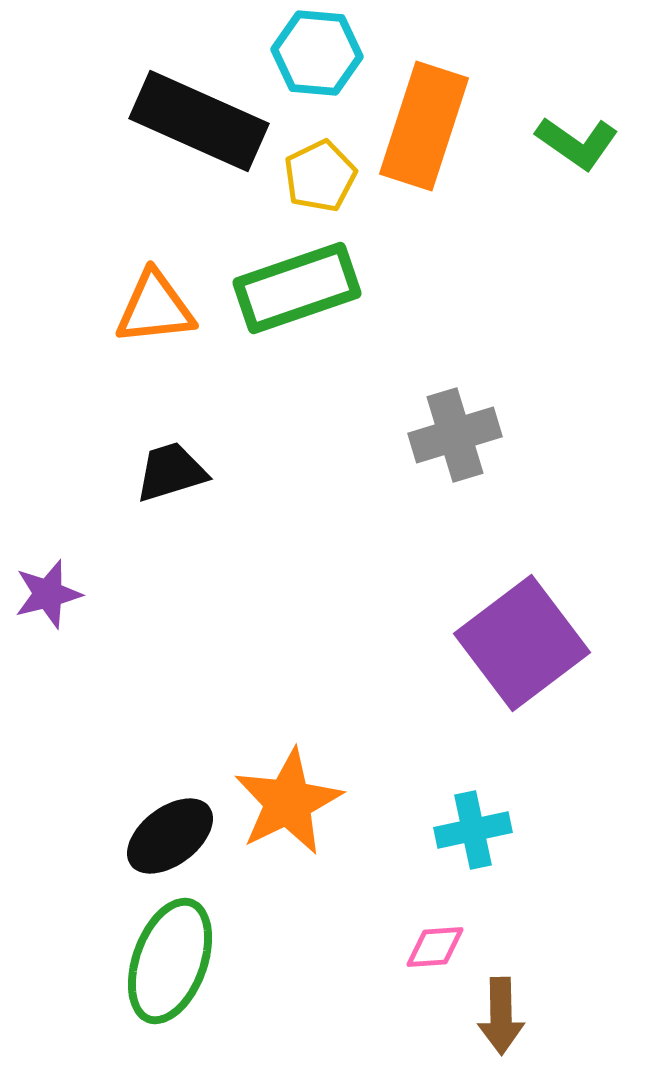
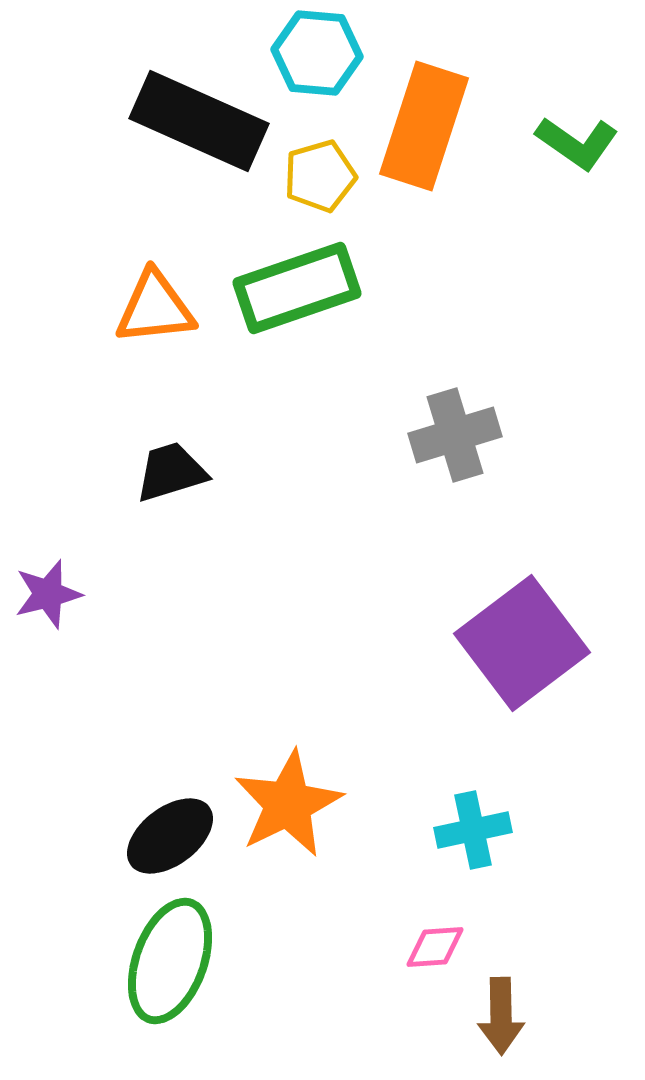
yellow pentagon: rotated 10 degrees clockwise
orange star: moved 2 px down
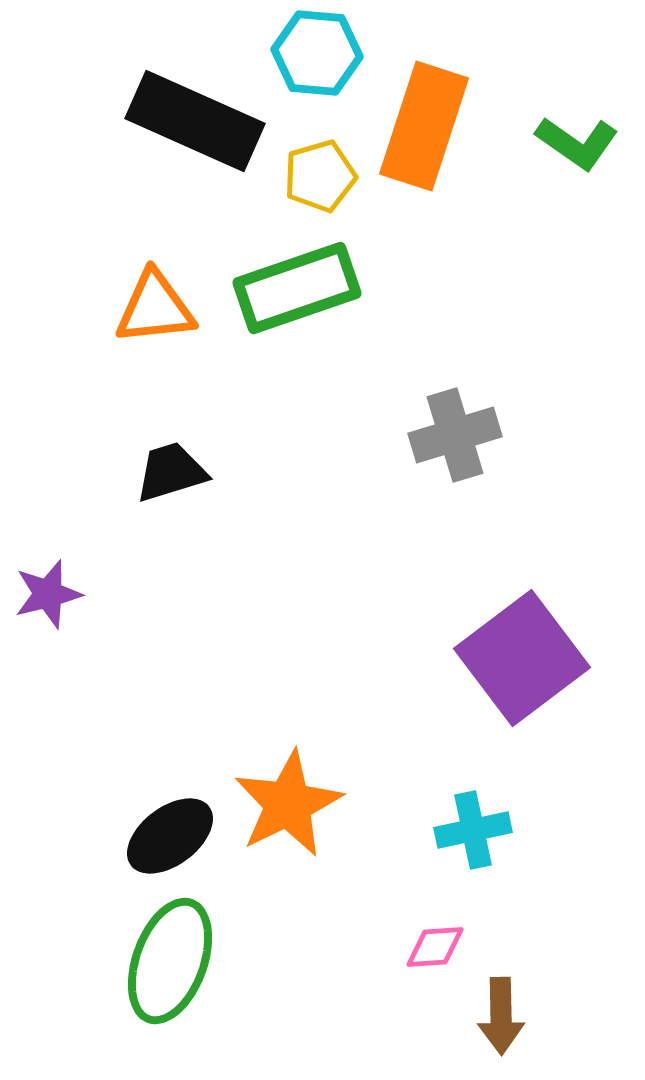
black rectangle: moved 4 px left
purple square: moved 15 px down
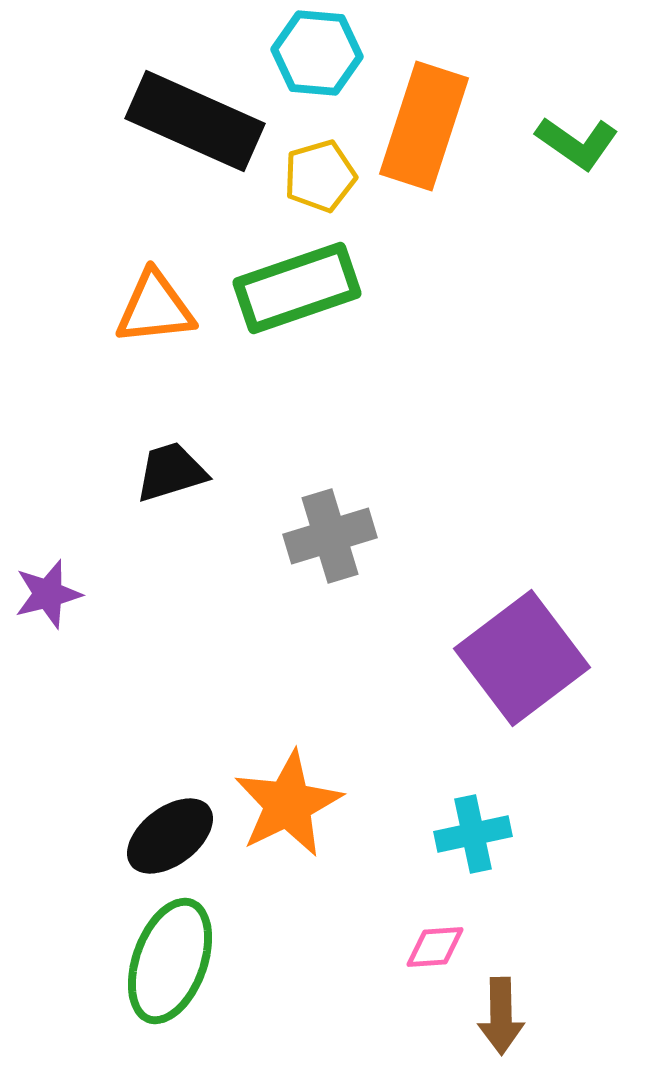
gray cross: moved 125 px left, 101 px down
cyan cross: moved 4 px down
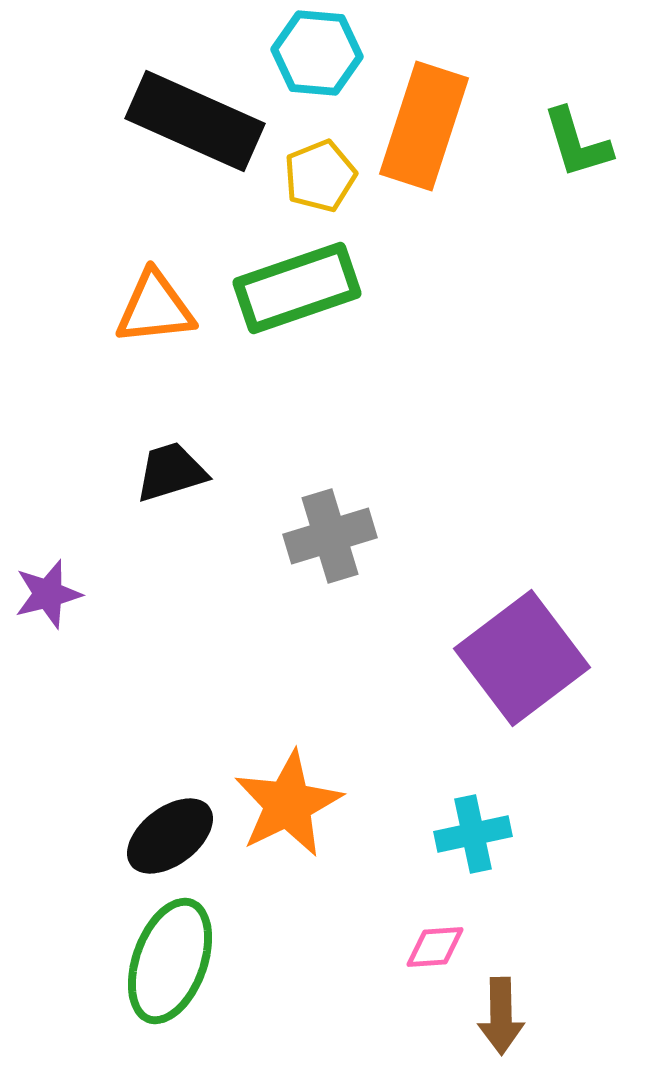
green L-shape: rotated 38 degrees clockwise
yellow pentagon: rotated 6 degrees counterclockwise
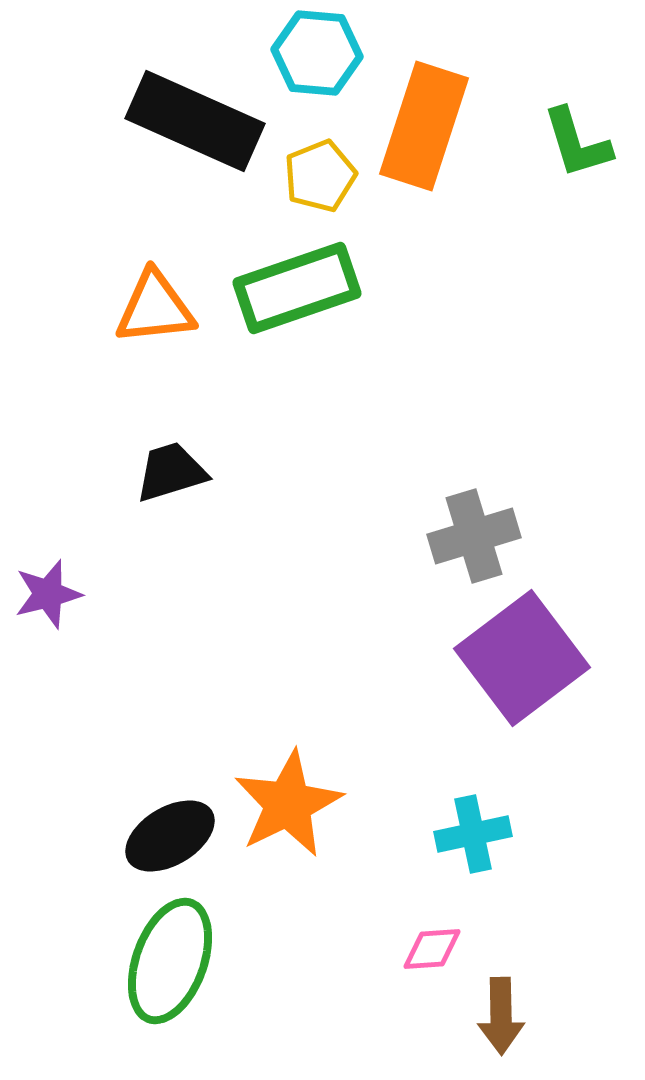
gray cross: moved 144 px right
black ellipse: rotated 6 degrees clockwise
pink diamond: moved 3 px left, 2 px down
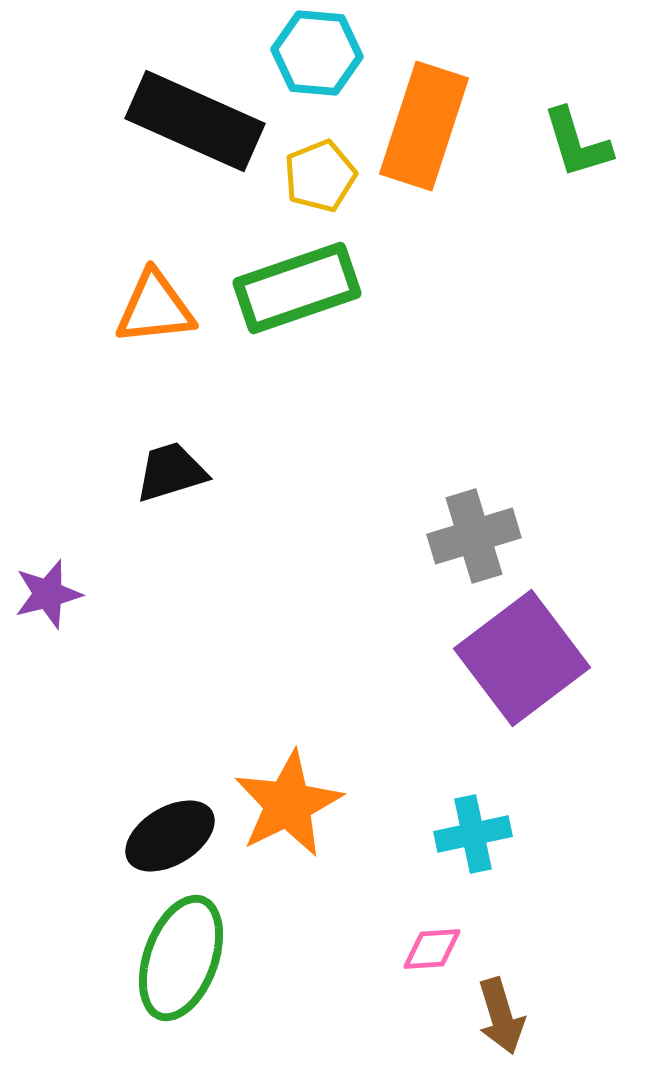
green ellipse: moved 11 px right, 3 px up
brown arrow: rotated 16 degrees counterclockwise
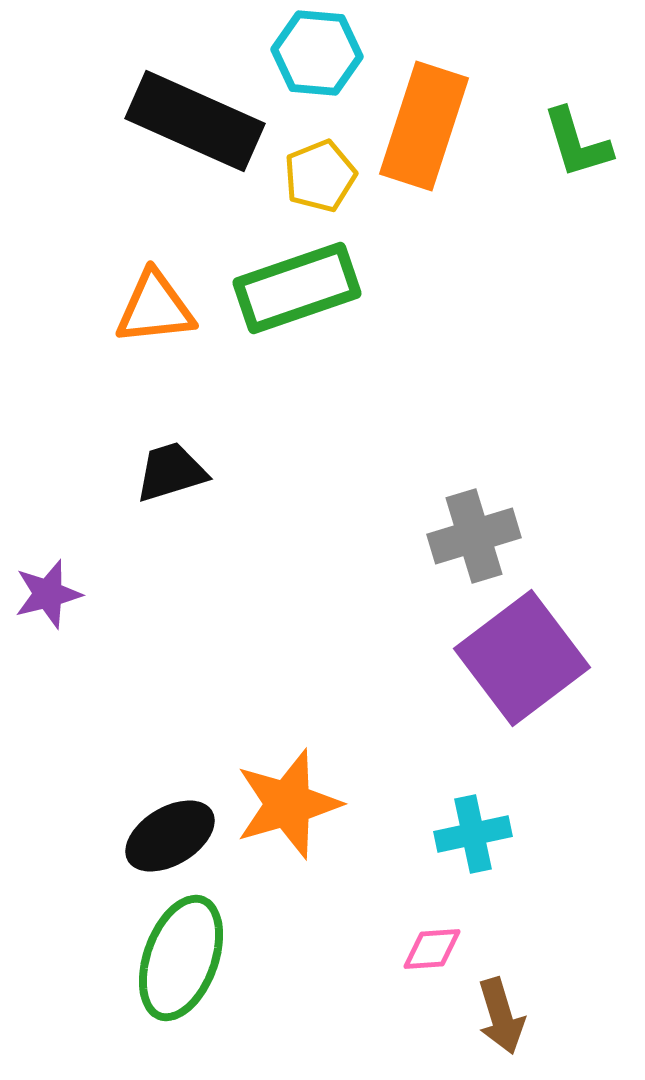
orange star: rotated 10 degrees clockwise
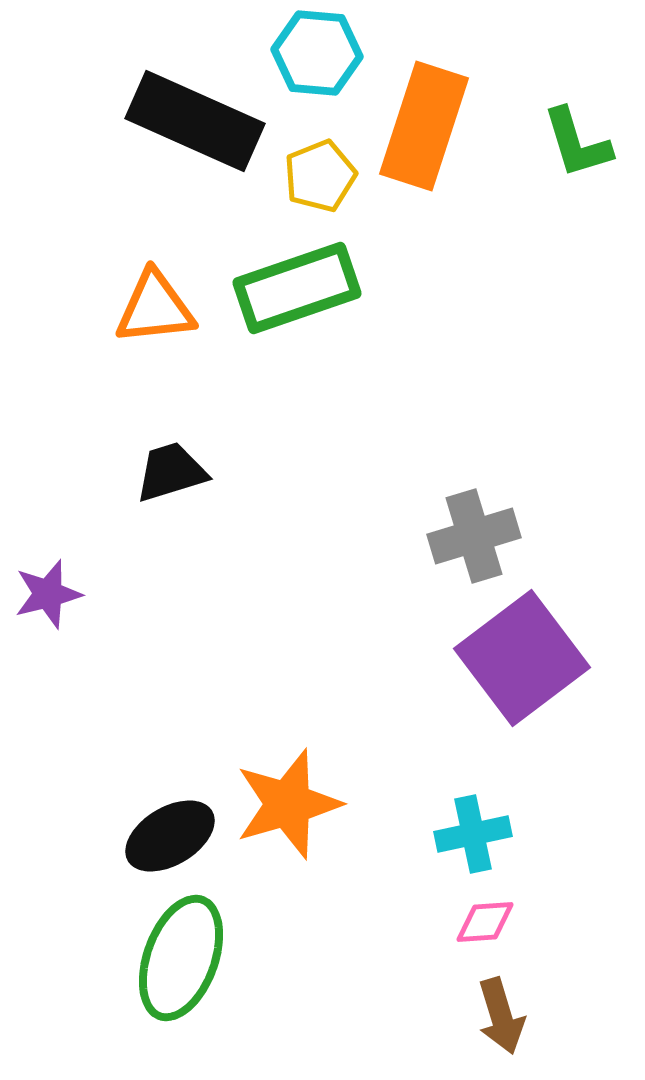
pink diamond: moved 53 px right, 27 px up
